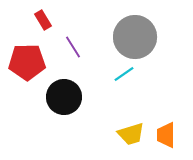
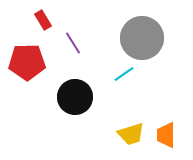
gray circle: moved 7 px right, 1 px down
purple line: moved 4 px up
black circle: moved 11 px right
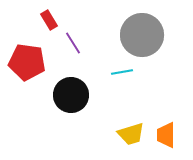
red rectangle: moved 6 px right
gray circle: moved 3 px up
red pentagon: rotated 9 degrees clockwise
cyan line: moved 2 px left, 2 px up; rotated 25 degrees clockwise
black circle: moved 4 px left, 2 px up
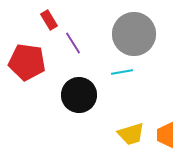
gray circle: moved 8 px left, 1 px up
black circle: moved 8 px right
